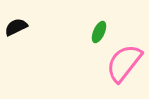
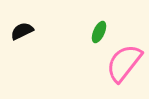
black semicircle: moved 6 px right, 4 px down
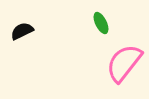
green ellipse: moved 2 px right, 9 px up; rotated 50 degrees counterclockwise
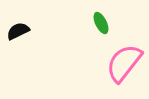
black semicircle: moved 4 px left
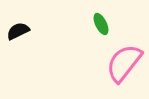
green ellipse: moved 1 px down
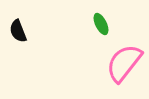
black semicircle: rotated 85 degrees counterclockwise
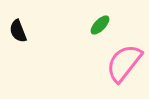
green ellipse: moved 1 px left, 1 px down; rotated 70 degrees clockwise
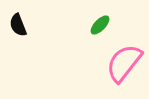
black semicircle: moved 6 px up
